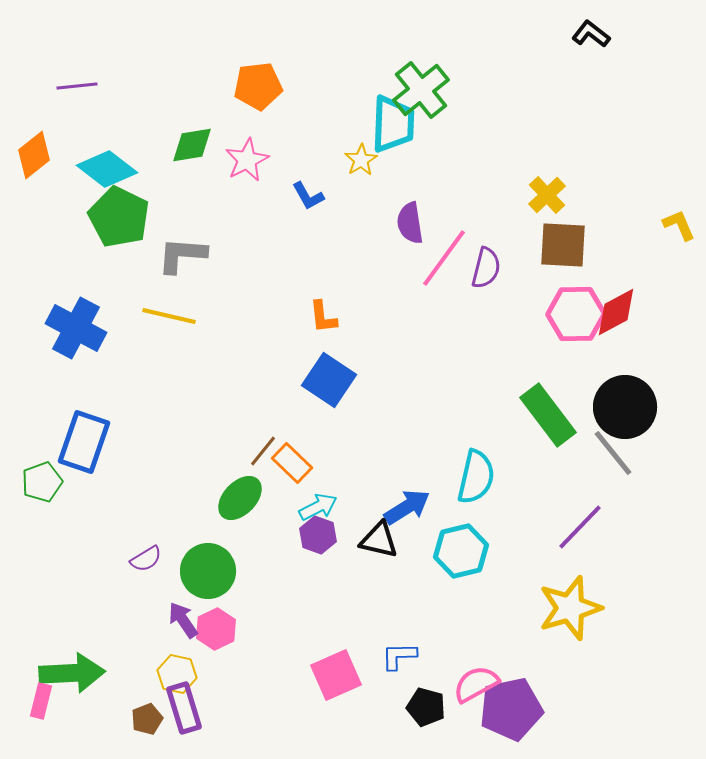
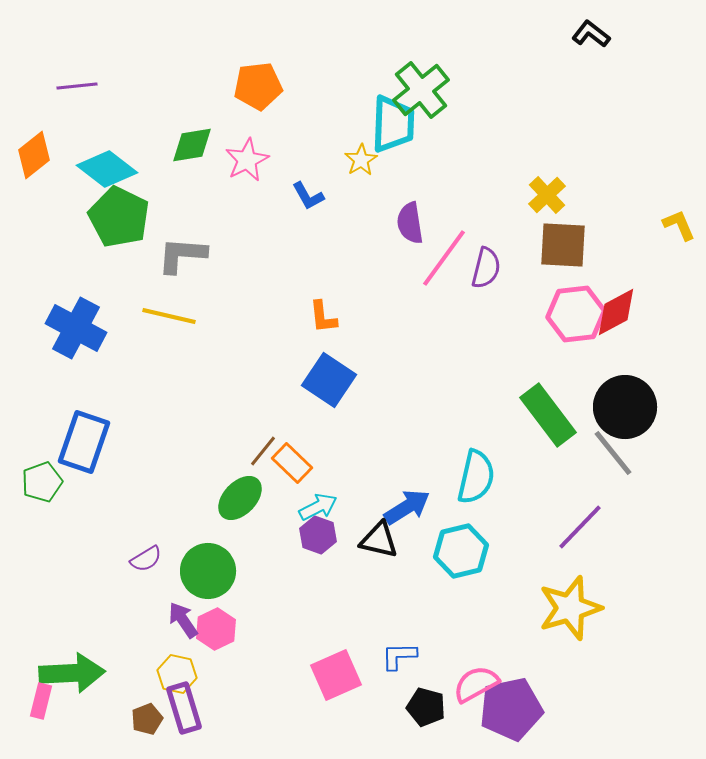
pink hexagon at (576, 314): rotated 6 degrees counterclockwise
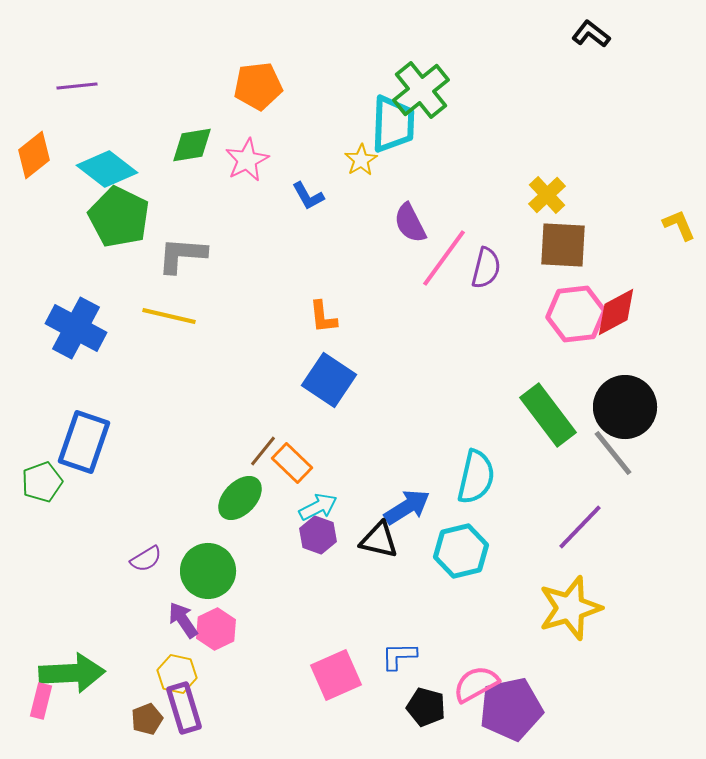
purple semicircle at (410, 223): rotated 18 degrees counterclockwise
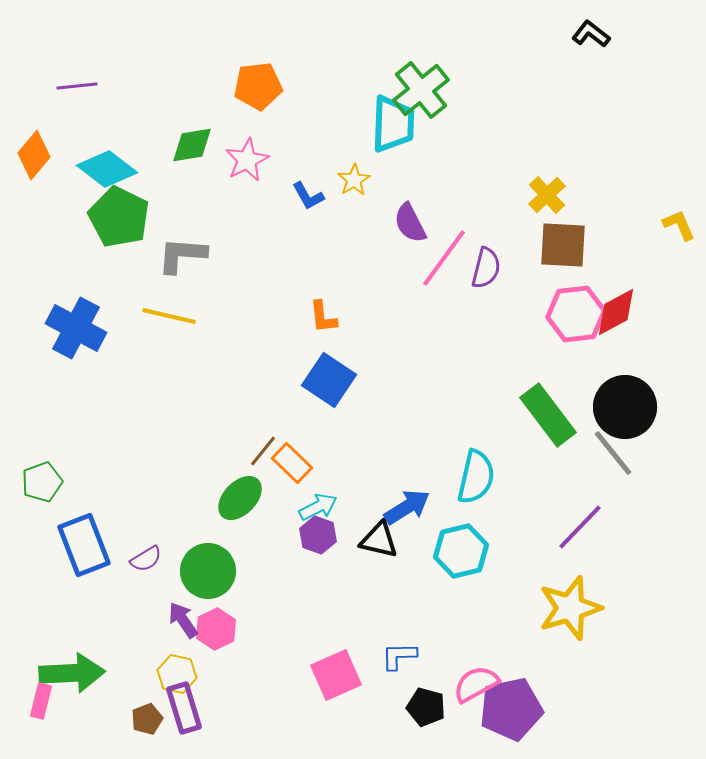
orange diamond at (34, 155): rotated 12 degrees counterclockwise
yellow star at (361, 160): moved 7 px left, 20 px down
blue rectangle at (84, 442): moved 103 px down; rotated 40 degrees counterclockwise
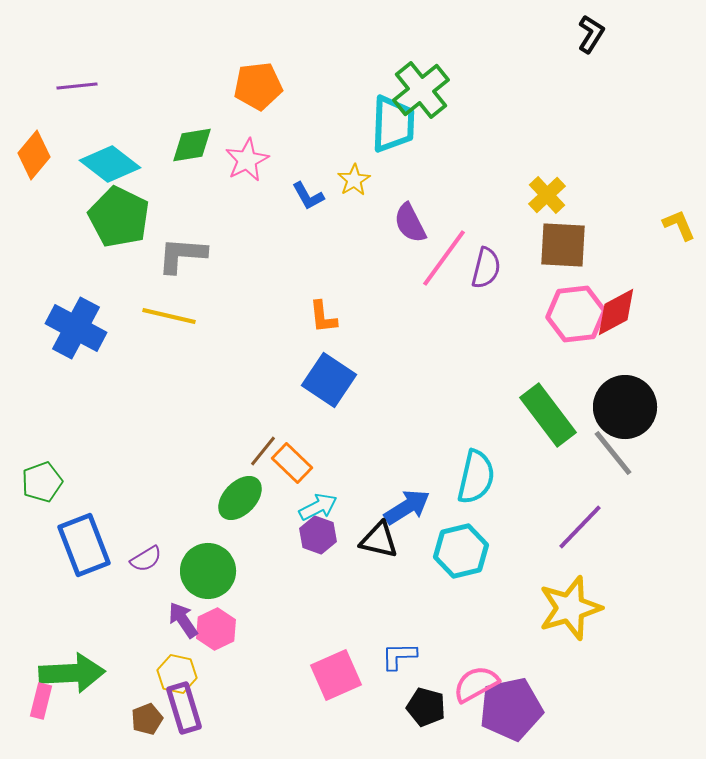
black L-shape at (591, 34): rotated 84 degrees clockwise
cyan diamond at (107, 169): moved 3 px right, 5 px up
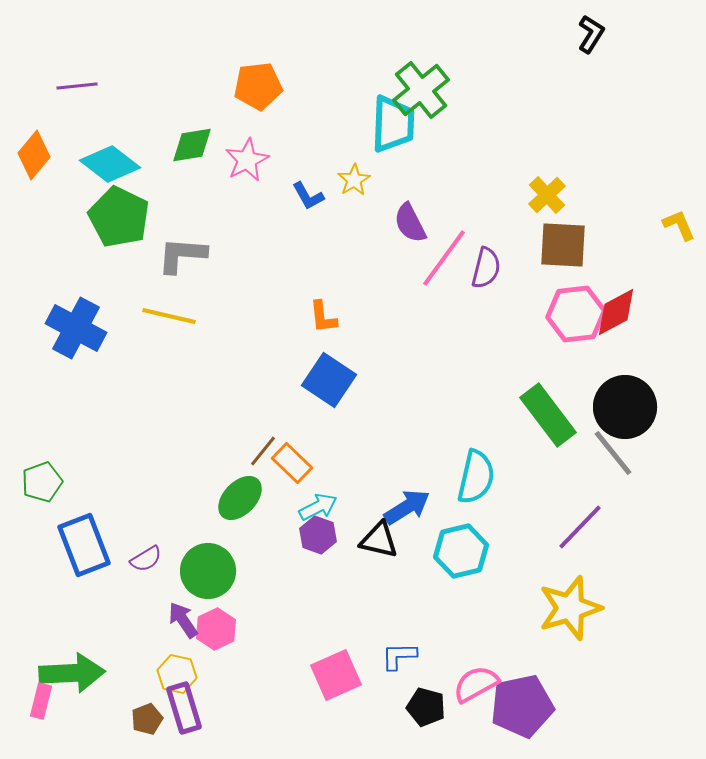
purple pentagon at (511, 709): moved 11 px right, 3 px up
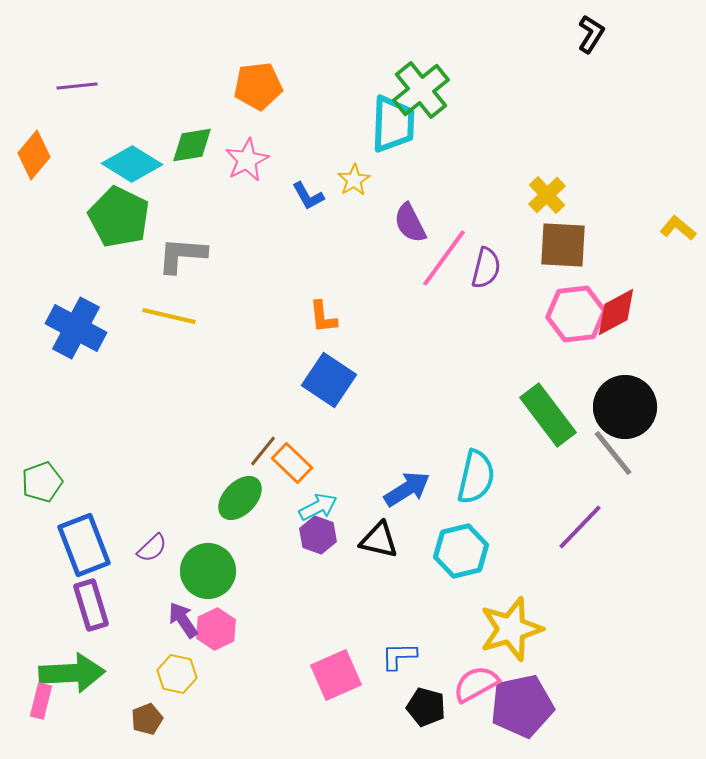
cyan diamond at (110, 164): moved 22 px right; rotated 6 degrees counterclockwise
yellow L-shape at (679, 225): moved 1 px left, 3 px down; rotated 27 degrees counterclockwise
blue arrow at (407, 507): moved 18 px up
purple semicircle at (146, 559): moved 6 px right, 11 px up; rotated 12 degrees counterclockwise
yellow star at (570, 608): moved 59 px left, 21 px down
purple rectangle at (184, 708): moved 93 px left, 103 px up
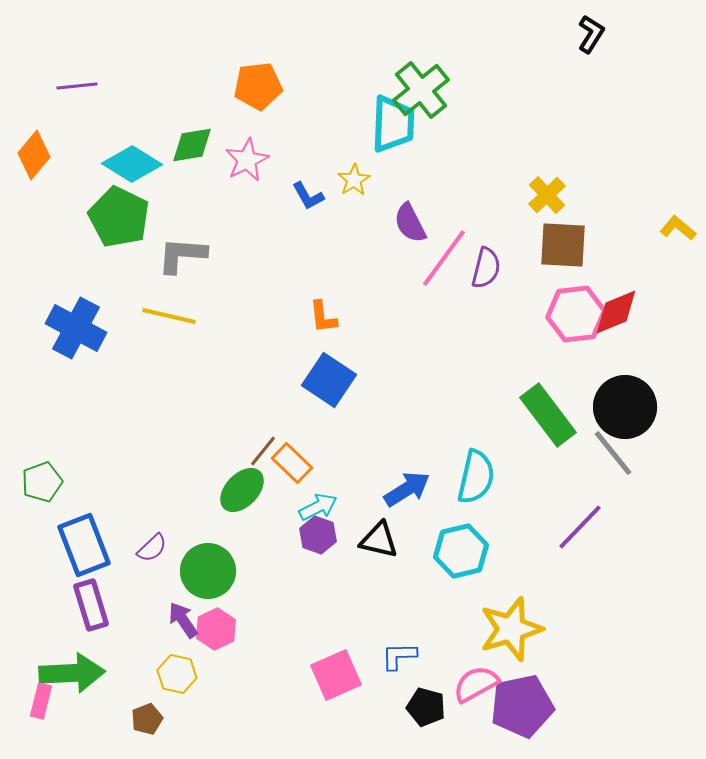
red diamond at (616, 312): rotated 6 degrees clockwise
green ellipse at (240, 498): moved 2 px right, 8 px up
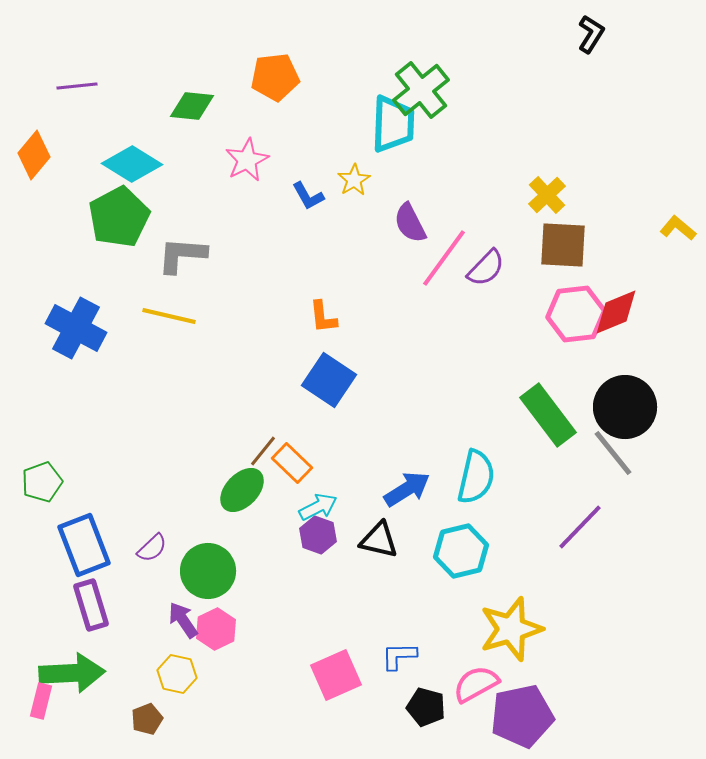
orange pentagon at (258, 86): moved 17 px right, 9 px up
green diamond at (192, 145): moved 39 px up; rotated 15 degrees clockwise
green pentagon at (119, 217): rotated 18 degrees clockwise
purple semicircle at (486, 268): rotated 30 degrees clockwise
purple pentagon at (522, 706): moved 10 px down
